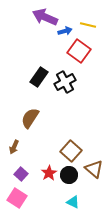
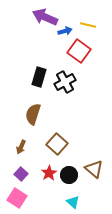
black rectangle: rotated 18 degrees counterclockwise
brown semicircle: moved 3 px right, 4 px up; rotated 15 degrees counterclockwise
brown arrow: moved 7 px right
brown square: moved 14 px left, 7 px up
cyan triangle: rotated 16 degrees clockwise
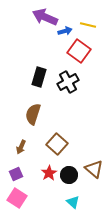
black cross: moved 3 px right
purple square: moved 5 px left; rotated 24 degrees clockwise
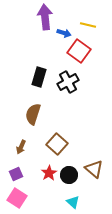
purple arrow: rotated 60 degrees clockwise
blue arrow: moved 1 px left, 2 px down; rotated 32 degrees clockwise
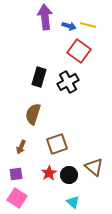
blue arrow: moved 5 px right, 7 px up
brown square: rotated 30 degrees clockwise
brown triangle: moved 2 px up
purple square: rotated 16 degrees clockwise
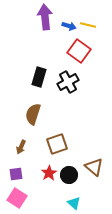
cyan triangle: moved 1 px right, 1 px down
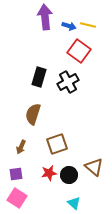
red star: rotated 21 degrees clockwise
